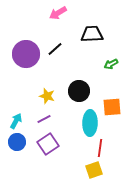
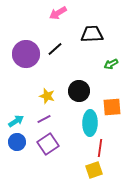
cyan arrow: rotated 28 degrees clockwise
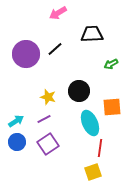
yellow star: moved 1 px right, 1 px down
cyan ellipse: rotated 25 degrees counterclockwise
yellow square: moved 1 px left, 2 px down
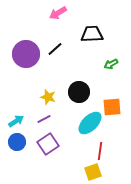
black circle: moved 1 px down
cyan ellipse: rotated 70 degrees clockwise
red line: moved 3 px down
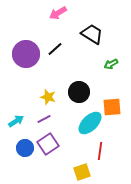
black trapezoid: rotated 35 degrees clockwise
blue circle: moved 8 px right, 6 px down
yellow square: moved 11 px left
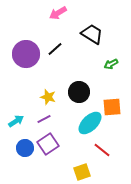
red line: moved 2 px right, 1 px up; rotated 60 degrees counterclockwise
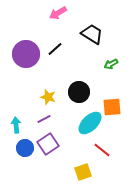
cyan arrow: moved 4 px down; rotated 63 degrees counterclockwise
yellow square: moved 1 px right
